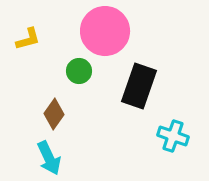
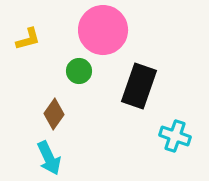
pink circle: moved 2 px left, 1 px up
cyan cross: moved 2 px right
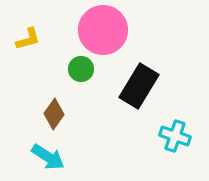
green circle: moved 2 px right, 2 px up
black rectangle: rotated 12 degrees clockwise
cyan arrow: moved 1 px left, 1 px up; rotated 32 degrees counterclockwise
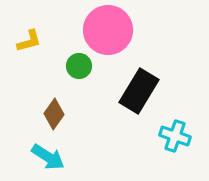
pink circle: moved 5 px right
yellow L-shape: moved 1 px right, 2 px down
green circle: moved 2 px left, 3 px up
black rectangle: moved 5 px down
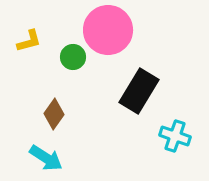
green circle: moved 6 px left, 9 px up
cyan arrow: moved 2 px left, 1 px down
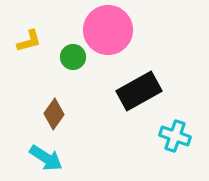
black rectangle: rotated 30 degrees clockwise
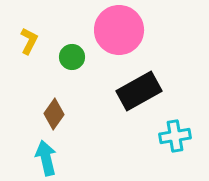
pink circle: moved 11 px right
yellow L-shape: rotated 48 degrees counterclockwise
green circle: moved 1 px left
cyan cross: rotated 28 degrees counterclockwise
cyan arrow: rotated 136 degrees counterclockwise
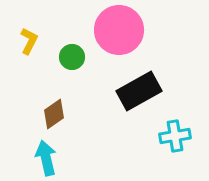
brown diamond: rotated 20 degrees clockwise
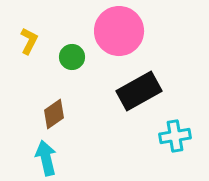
pink circle: moved 1 px down
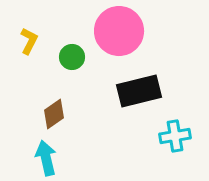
black rectangle: rotated 15 degrees clockwise
